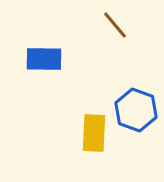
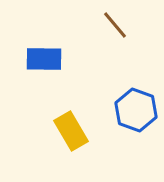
yellow rectangle: moved 23 px left, 2 px up; rotated 33 degrees counterclockwise
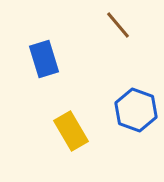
brown line: moved 3 px right
blue rectangle: rotated 72 degrees clockwise
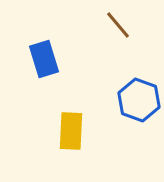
blue hexagon: moved 3 px right, 10 px up
yellow rectangle: rotated 33 degrees clockwise
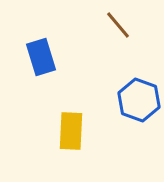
blue rectangle: moved 3 px left, 2 px up
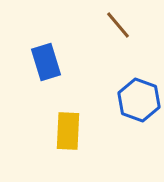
blue rectangle: moved 5 px right, 5 px down
yellow rectangle: moved 3 px left
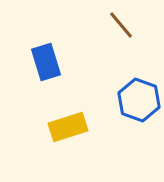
brown line: moved 3 px right
yellow rectangle: moved 4 px up; rotated 69 degrees clockwise
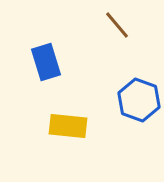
brown line: moved 4 px left
yellow rectangle: moved 1 px up; rotated 24 degrees clockwise
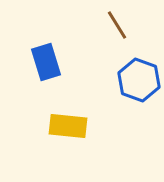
brown line: rotated 8 degrees clockwise
blue hexagon: moved 20 px up
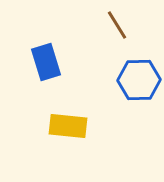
blue hexagon: rotated 21 degrees counterclockwise
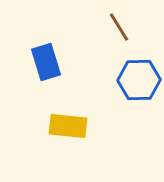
brown line: moved 2 px right, 2 px down
